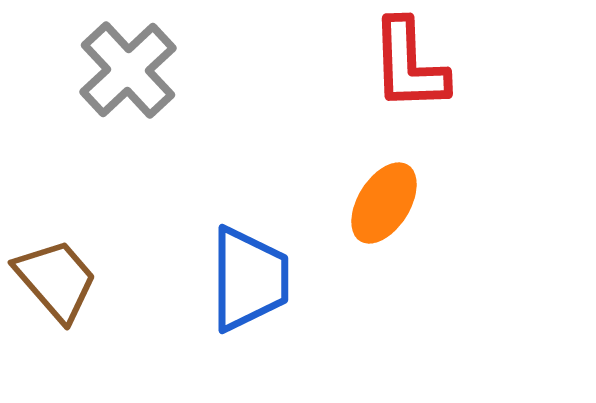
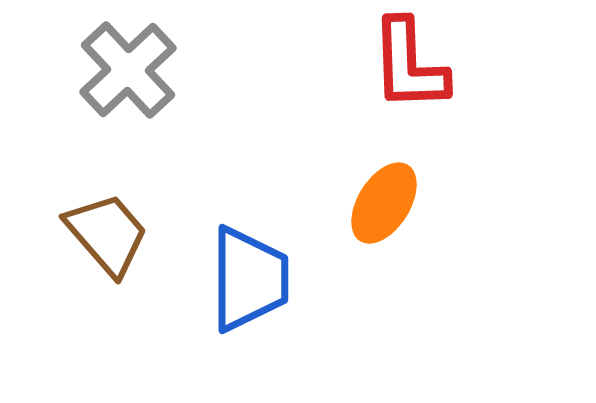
brown trapezoid: moved 51 px right, 46 px up
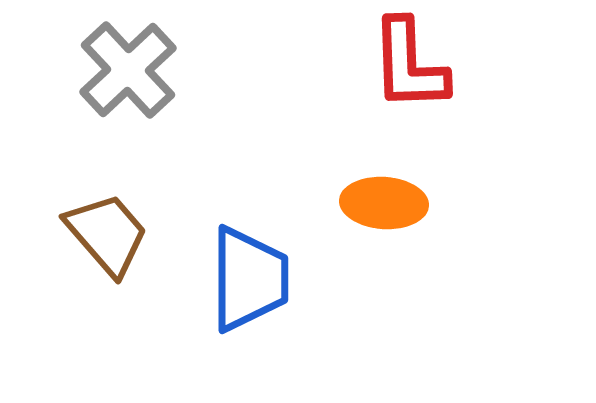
orange ellipse: rotated 62 degrees clockwise
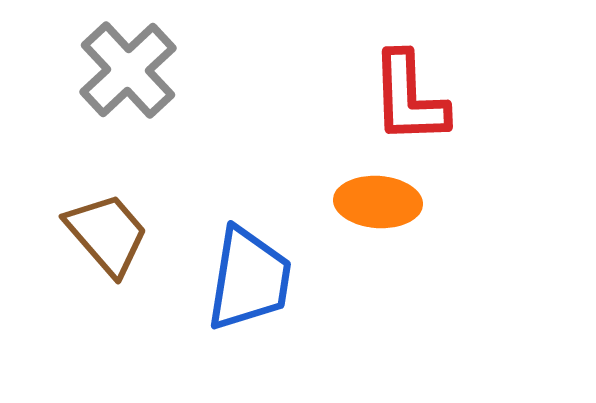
red L-shape: moved 33 px down
orange ellipse: moved 6 px left, 1 px up
blue trapezoid: rotated 9 degrees clockwise
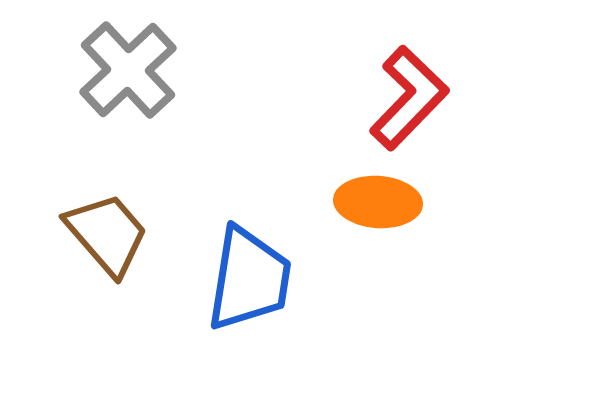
red L-shape: rotated 134 degrees counterclockwise
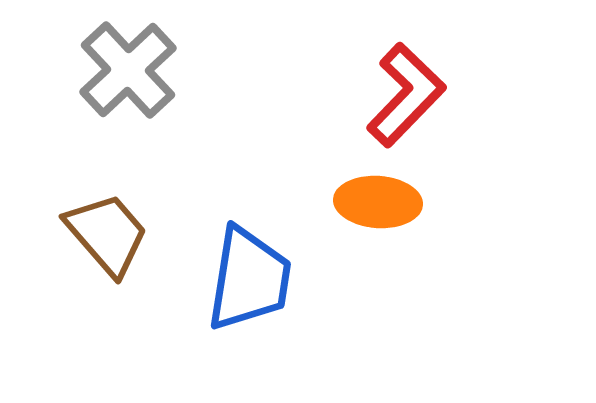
red L-shape: moved 3 px left, 3 px up
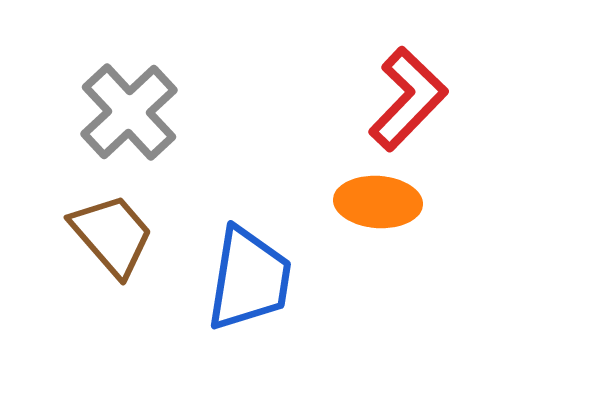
gray cross: moved 1 px right, 42 px down
red L-shape: moved 2 px right, 4 px down
brown trapezoid: moved 5 px right, 1 px down
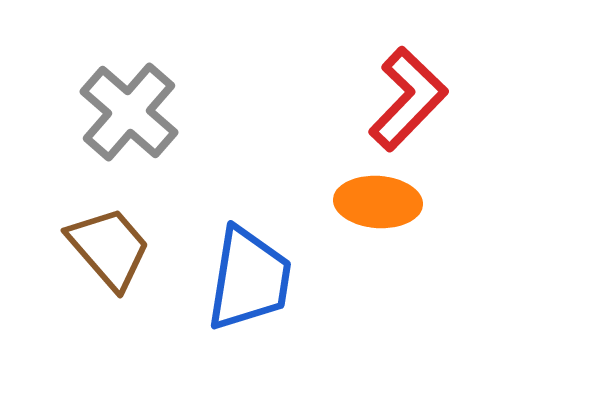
gray cross: rotated 6 degrees counterclockwise
brown trapezoid: moved 3 px left, 13 px down
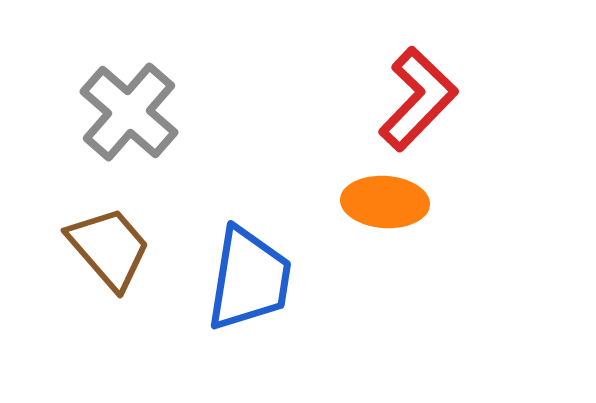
red L-shape: moved 10 px right
orange ellipse: moved 7 px right
